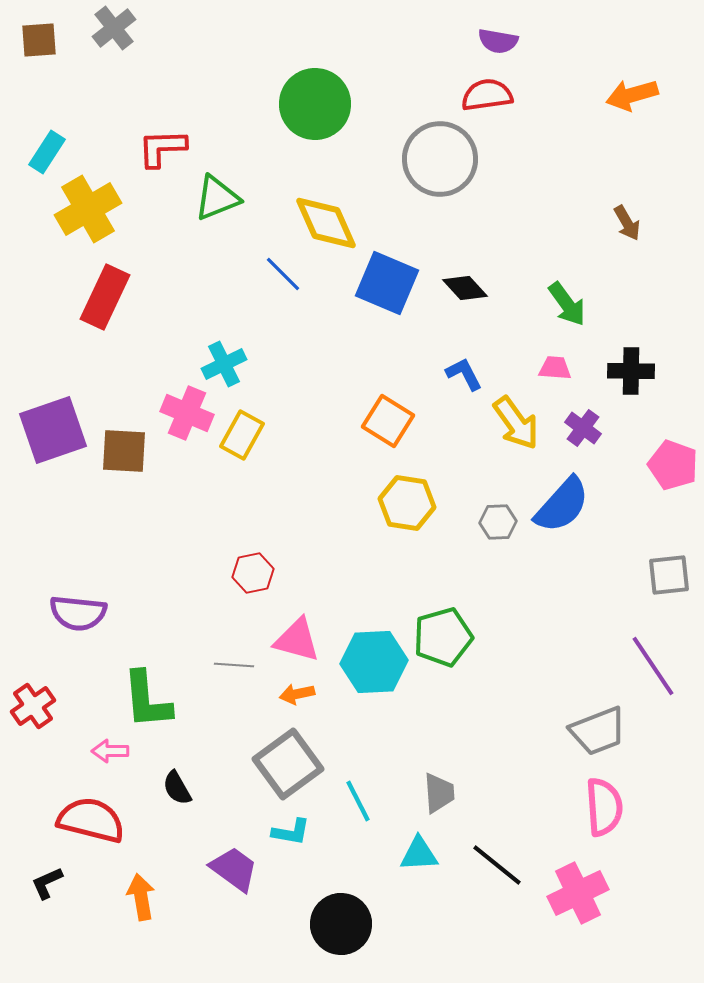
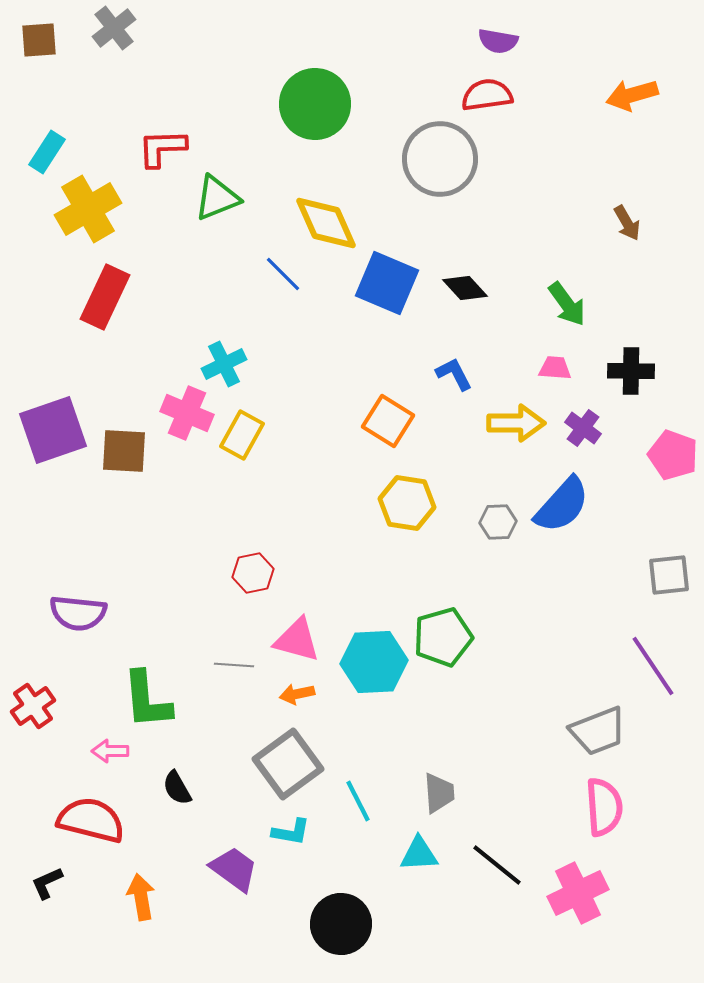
blue L-shape at (464, 374): moved 10 px left
yellow arrow at (516, 423): rotated 54 degrees counterclockwise
pink pentagon at (673, 465): moved 10 px up
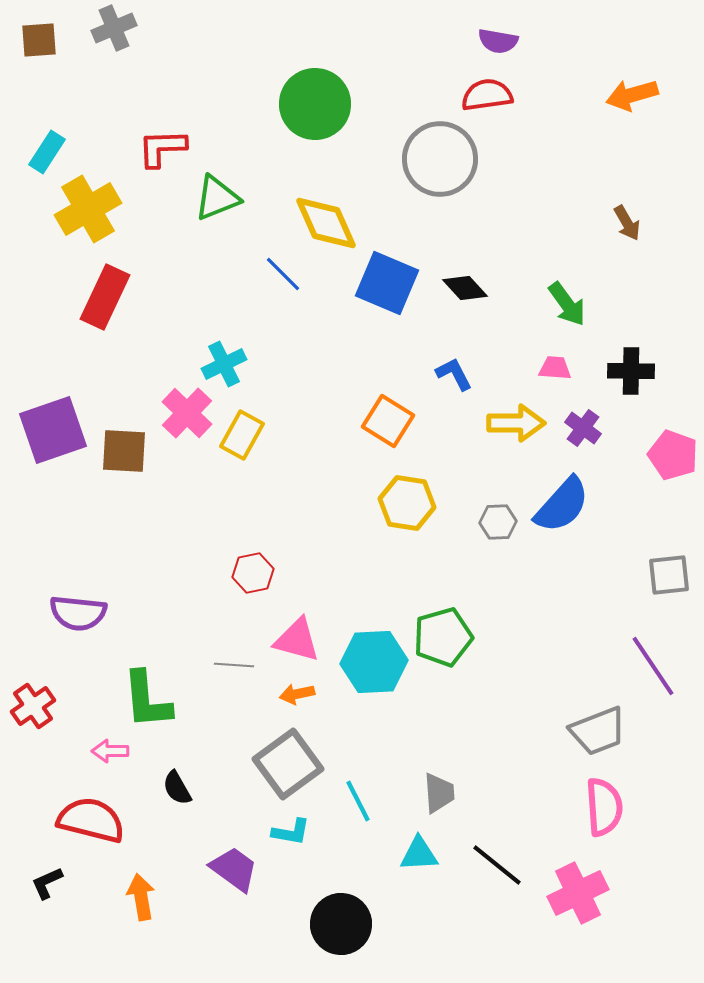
gray cross at (114, 28): rotated 15 degrees clockwise
pink cross at (187, 413): rotated 21 degrees clockwise
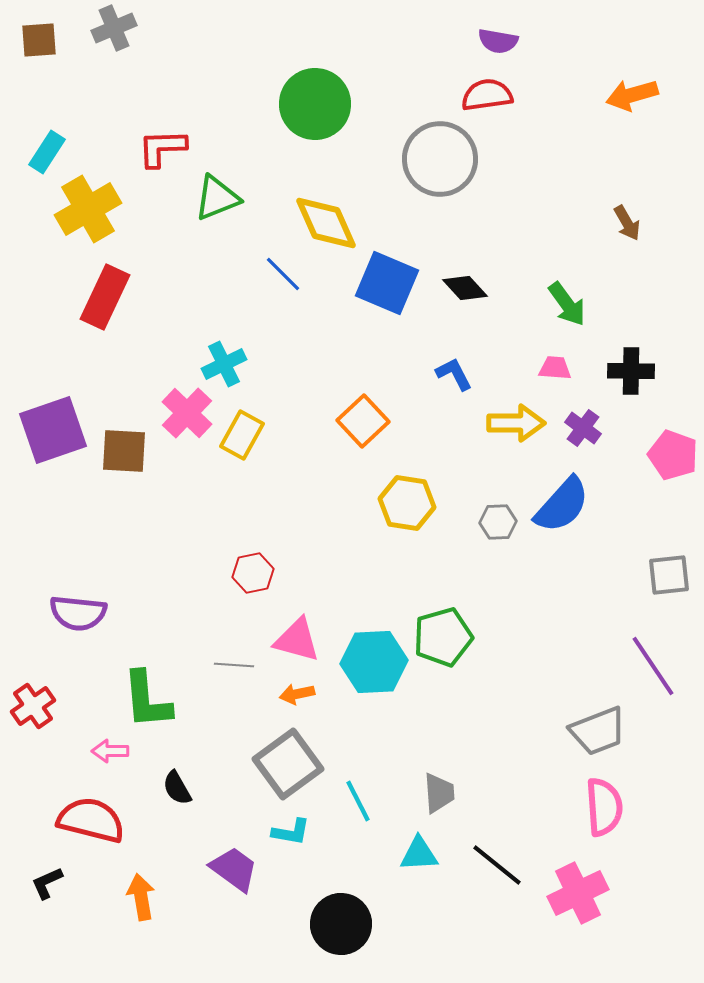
orange square at (388, 421): moved 25 px left; rotated 15 degrees clockwise
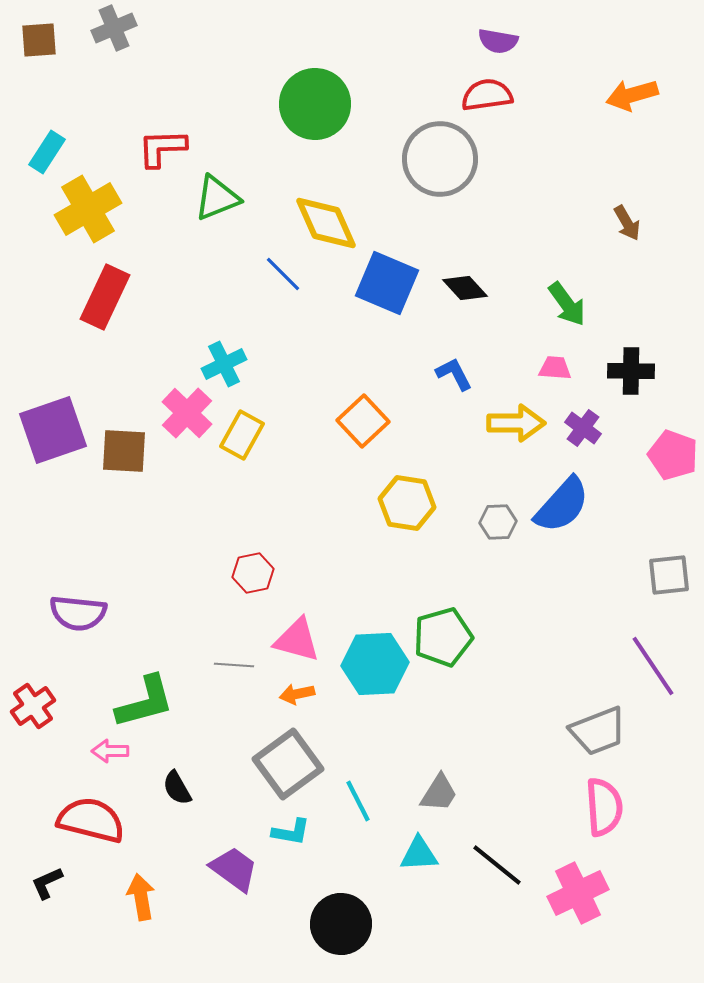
cyan hexagon at (374, 662): moved 1 px right, 2 px down
green L-shape at (147, 700): moved 2 px left, 2 px down; rotated 100 degrees counterclockwise
gray trapezoid at (439, 793): rotated 36 degrees clockwise
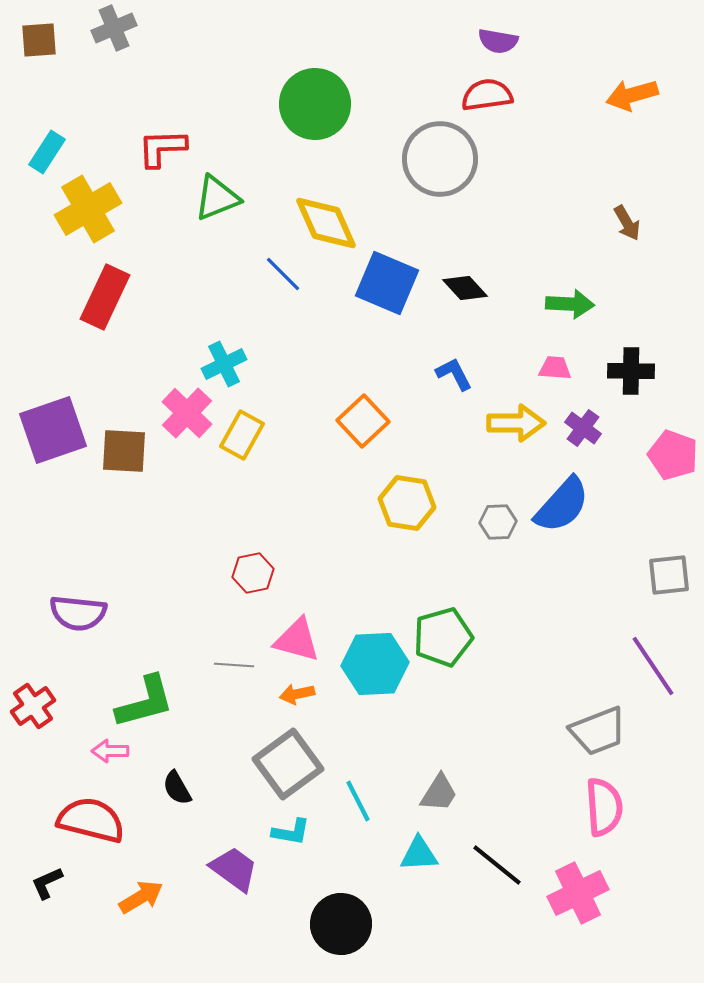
green arrow at (567, 304): moved 3 px right; rotated 51 degrees counterclockwise
orange arrow at (141, 897): rotated 69 degrees clockwise
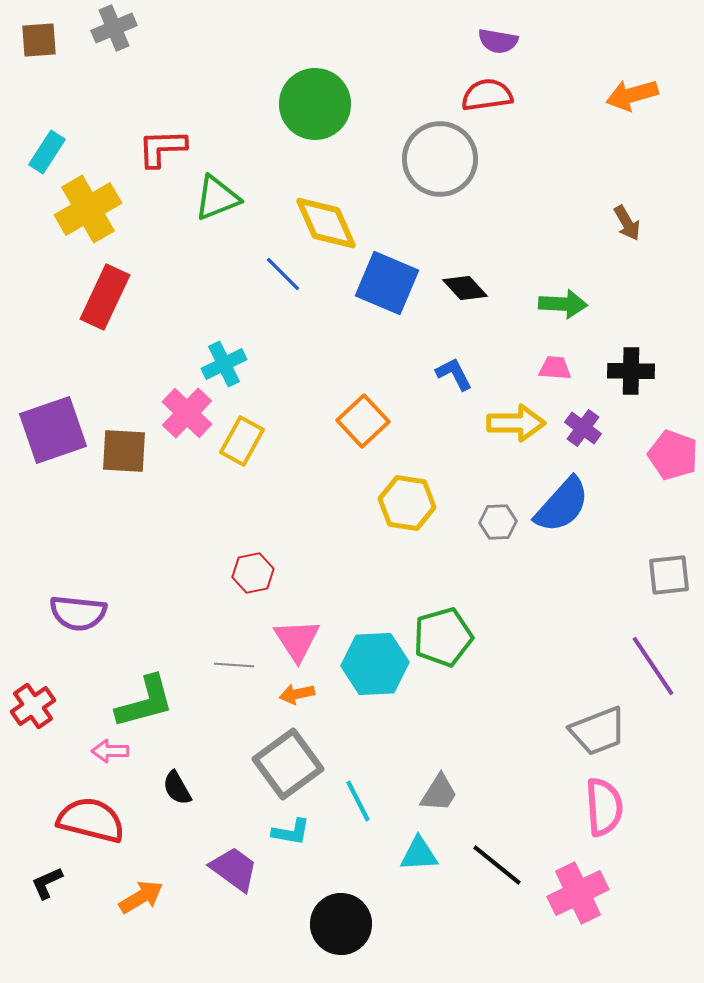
green arrow at (570, 304): moved 7 px left
yellow rectangle at (242, 435): moved 6 px down
pink triangle at (297, 640): rotated 42 degrees clockwise
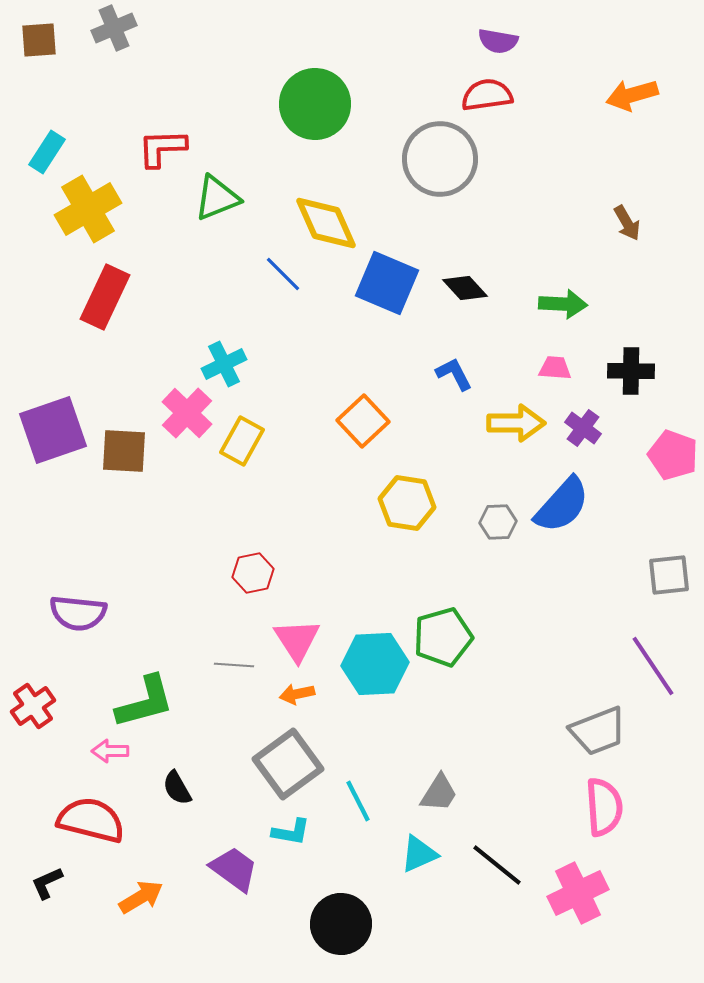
cyan triangle at (419, 854): rotated 21 degrees counterclockwise
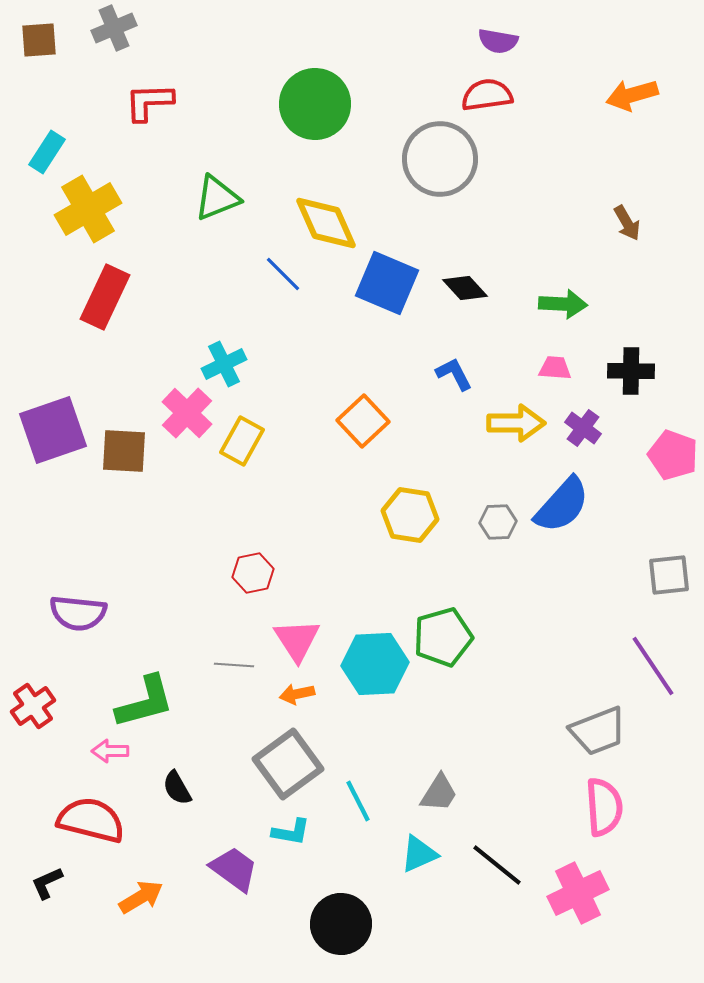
red L-shape at (162, 148): moved 13 px left, 46 px up
yellow hexagon at (407, 503): moved 3 px right, 12 px down
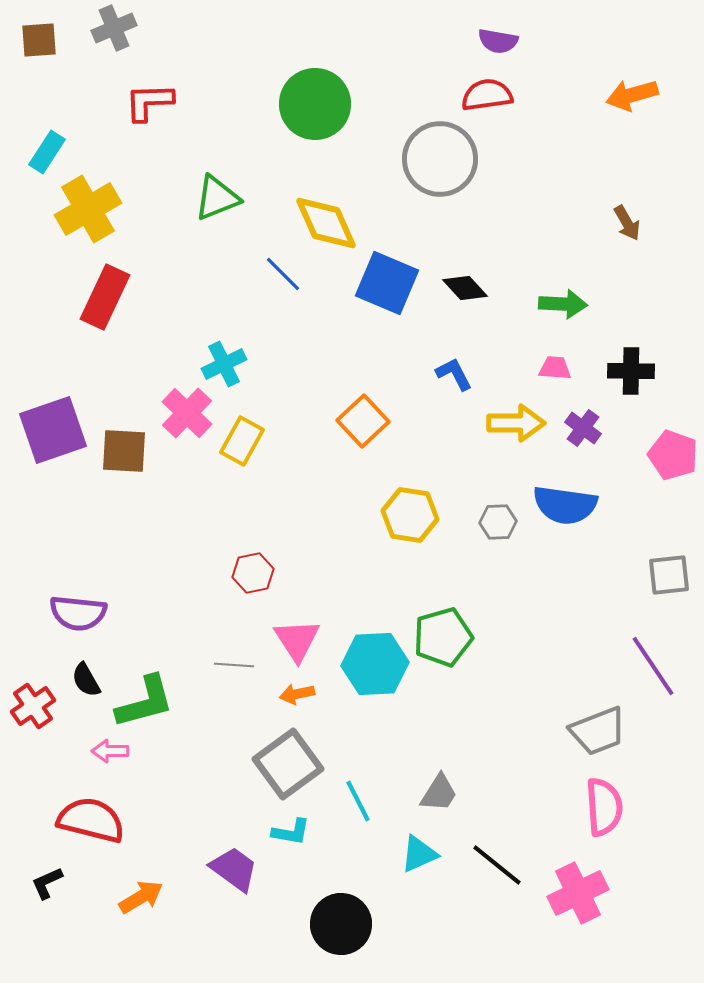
blue semicircle at (562, 505): moved 3 px right; rotated 56 degrees clockwise
black semicircle at (177, 788): moved 91 px left, 108 px up
